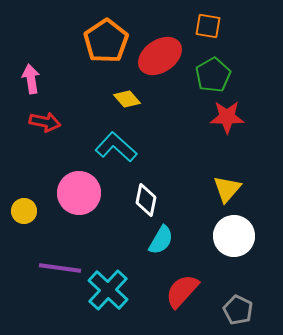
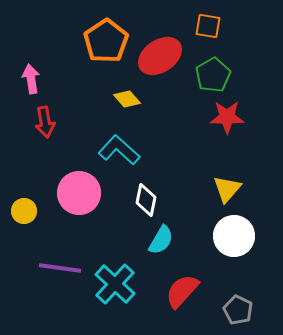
red arrow: rotated 68 degrees clockwise
cyan L-shape: moved 3 px right, 3 px down
cyan cross: moved 7 px right, 6 px up
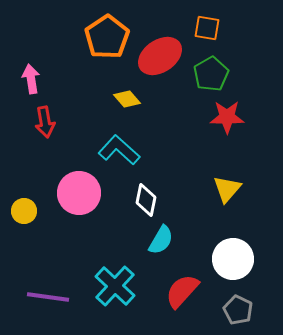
orange square: moved 1 px left, 2 px down
orange pentagon: moved 1 px right, 4 px up
green pentagon: moved 2 px left, 1 px up
white circle: moved 1 px left, 23 px down
purple line: moved 12 px left, 29 px down
cyan cross: moved 2 px down
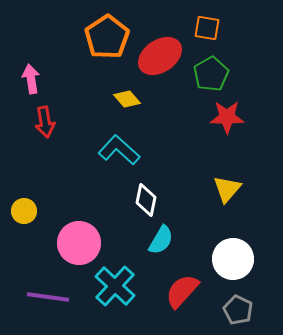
pink circle: moved 50 px down
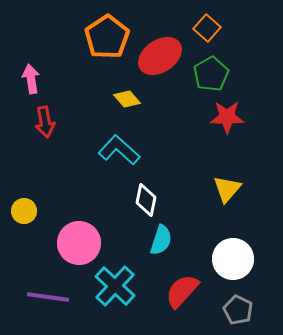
orange square: rotated 32 degrees clockwise
cyan semicircle: rotated 12 degrees counterclockwise
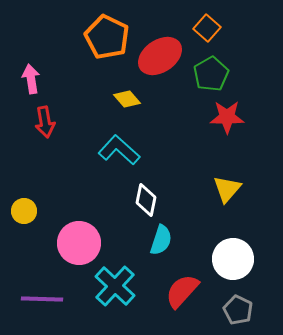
orange pentagon: rotated 12 degrees counterclockwise
purple line: moved 6 px left, 2 px down; rotated 6 degrees counterclockwise
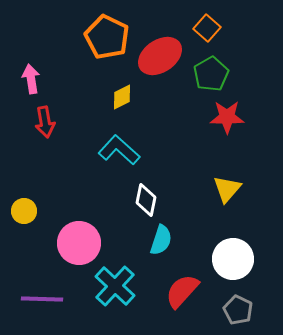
yellow diamond: moved 5 px left, 2 px up; rotated 76 degrees counterclockwise
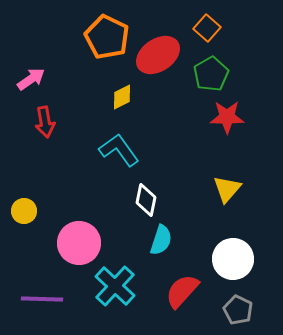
red ellipse: moved 2 px left, 1 px up
pink arrow: rotated 64 degrees clockwise
cyan L-shape: rotated 12 degrees clockwise
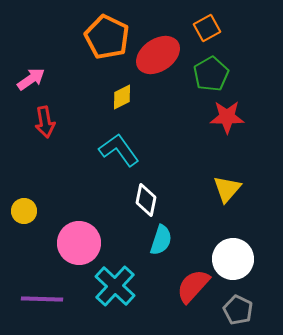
orange square: rotated 20 degrees clockwise
red semicircle: moved 11 px right, 5 px up
